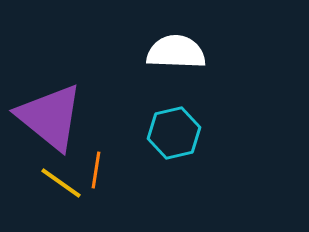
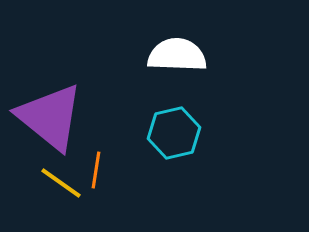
white semicircle: moved 1 px right, 3 px down
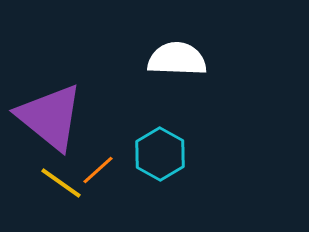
white semicircle: moved 4 px down
cyan hexagon: moved 14 px left, 21 px down; rotated 18 degrees counterclockwise
orange line: moved 2 px right; rotated 39 degrees clockwise
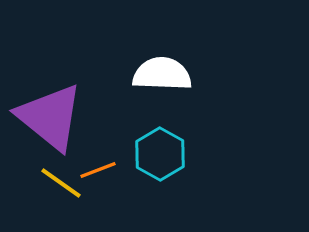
white semicircle: moved 15 px left, 15 px down
orange line: rotated 21 degrees clockwise
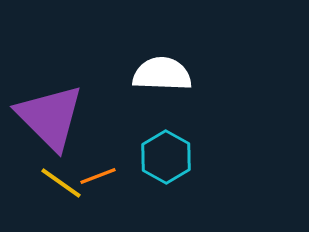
purple triangle: rotated 6 degrees clockwise
cyan hexagon: moved 6 px right, 3 px down
orange line: moved 6 px down
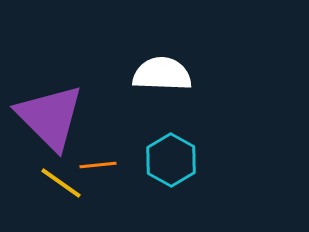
cyan hexagon: moved 5 px right, 3 px down
orange line: moved 11 px up; rotated 15 degrees clockwise
